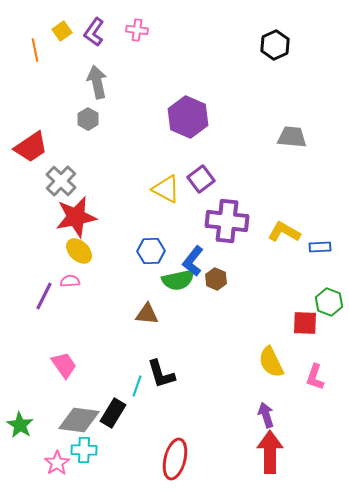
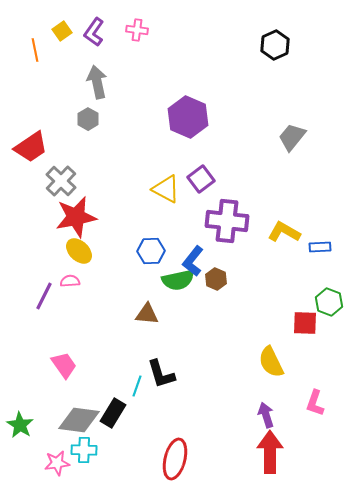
gray trapezoid: rotated 56 degrees counterclockwise
pink L-shape: moved 26 px down
pink star: rotated 25 degrees clockwise
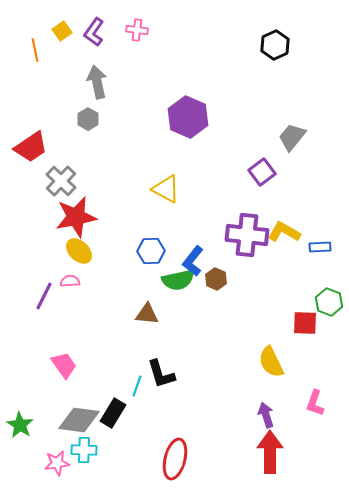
purple square: moved 61 px right, 7 px up
purple cross: moved 20 px right, 14 px down
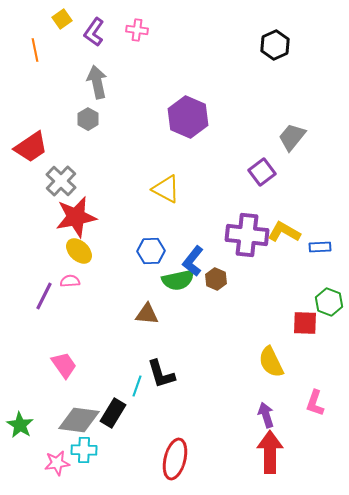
yellow square: moved 12 px up
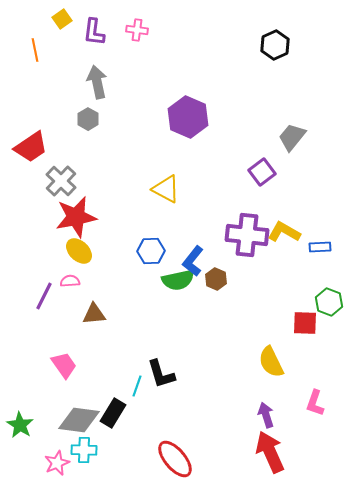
purple L-shape: rotated 28 degrees counterclockwise
brown triangle: moved 53 px left; rotated 10 degrees counterclockwise
red arrow: rotated 24 degrees counterclockwise
red ellipse: rotated 54 degrees counterclockwise
pink star: rotated 15 degrees counterclockwise
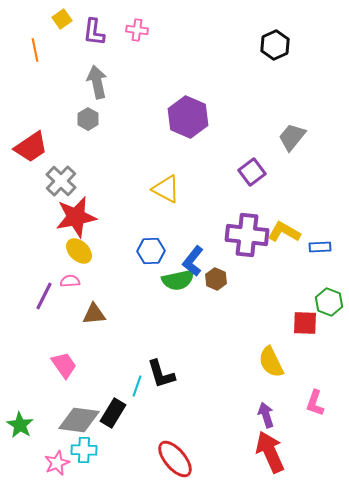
purple square: moved 10 px left
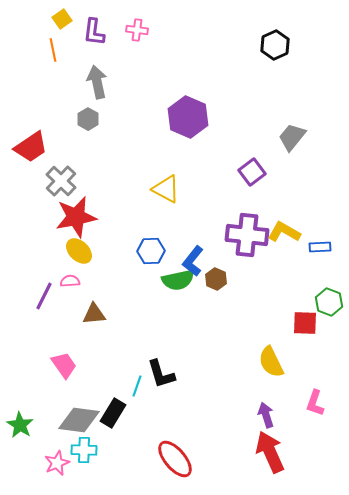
orange line: moved 18 px right
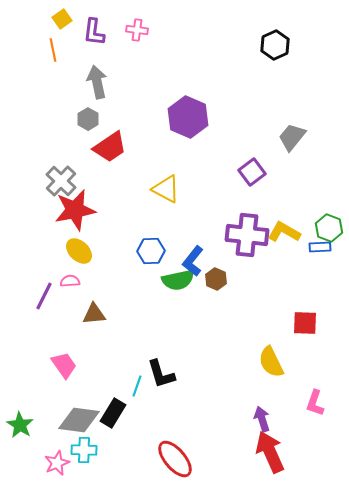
red trapezoid: moved 79 px right
red star: moved 1 px left, 7 px up
green hexagon: moved 74 px up
purple arrow: moved 4 px left, 4 px down
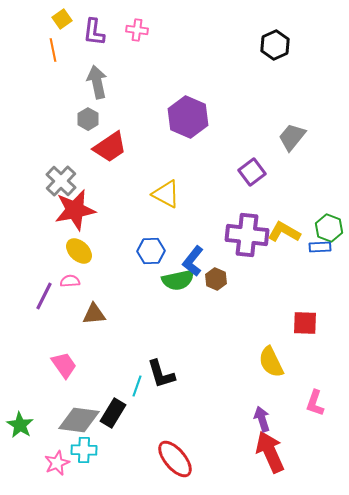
yellow triangle: moved 5 px down
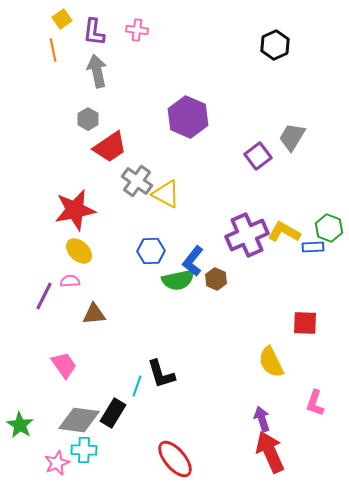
gray arrow: moved 11 px up
gray trapezoid: rotated 8 degrees counterclockwise
purple square: moved 6 px right, 16 px up
gray cross: moved 76 px right; rotated 8 degrees counterclockwise
purple cross: rotated 30 degrees counterclockwise
blue rectangle: moved 7 px left
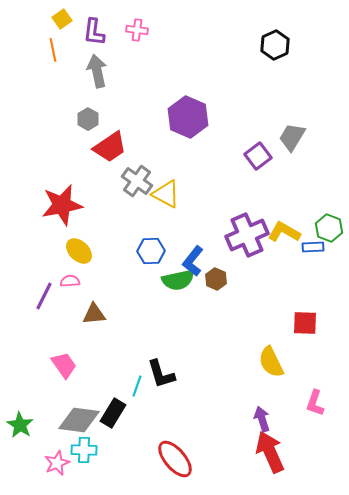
red star: moved 13 px left, 5 px up
